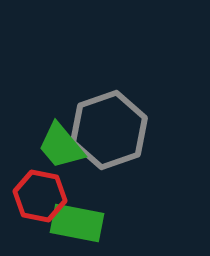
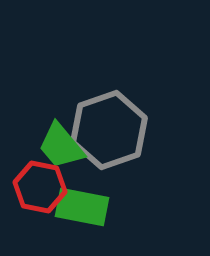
red hexagon: moved 9 px up
green rectangle: moved 5 px right, 16 px up
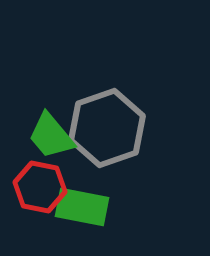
gray hexagon: moved 2 px left, 2 px up
green trapezoid: moved 10 px left, 10 px up
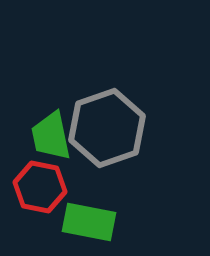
green trapezoid: rotated 28 degrees clockwise
green rectangle: moved 7 px right, 15 px down
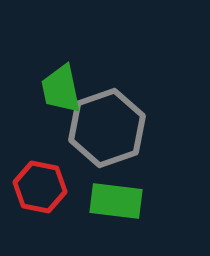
green trapezoid: moved 10 px right, 47 px up
green rectangle: moved 27 px right, 21 px up; rotated 4 degrees counterclockwise
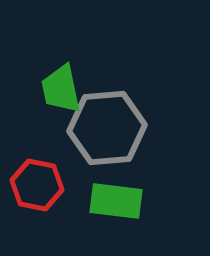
gray hexagon: rotated 14 degrees clockwise
red hexagon: moved 3 px left, 2 px up
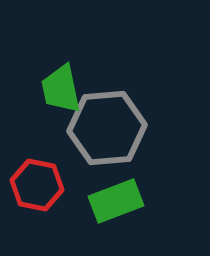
green rectangle: rotated 28 degrees counterclockwise
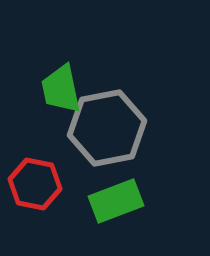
gray hexagon: rotated 6 degrees counterclockwise
red hexagon: moved 2 px left, 1 px up
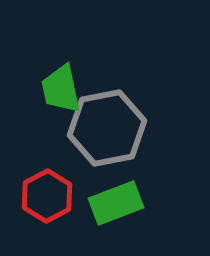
red hexagon: moved 12 px right, 12 px down; rotated 21 degrees clockwise
green rectangle: moved 2 px down
